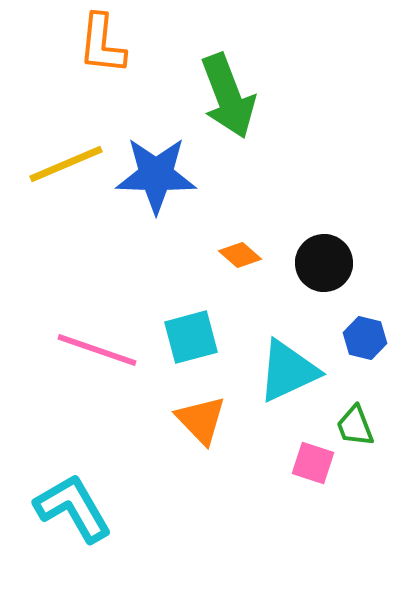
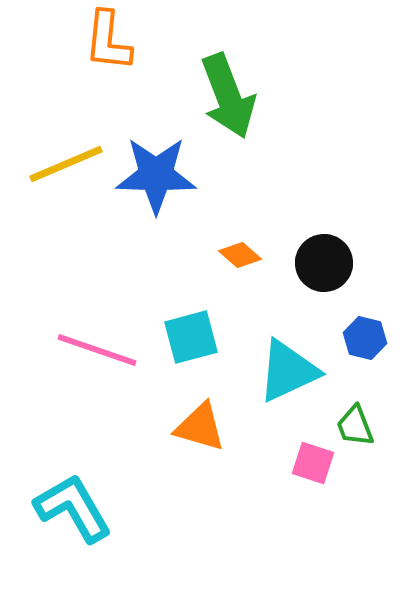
orange L-shape: moved 6 px right, 3 px up
orange triangle: moved 1 px left, 7 px down; rotated 30 degrees counterclockwise
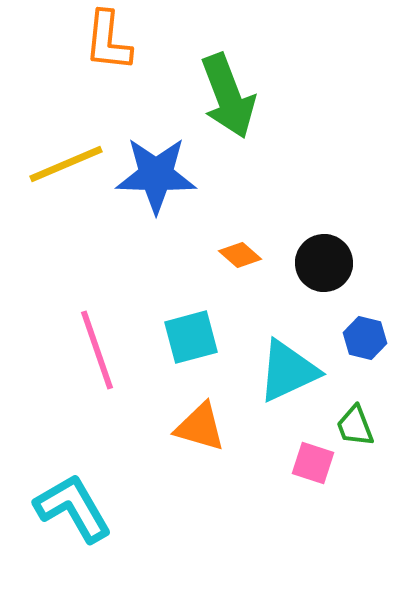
pink line: rotated 52 degrees clockwise
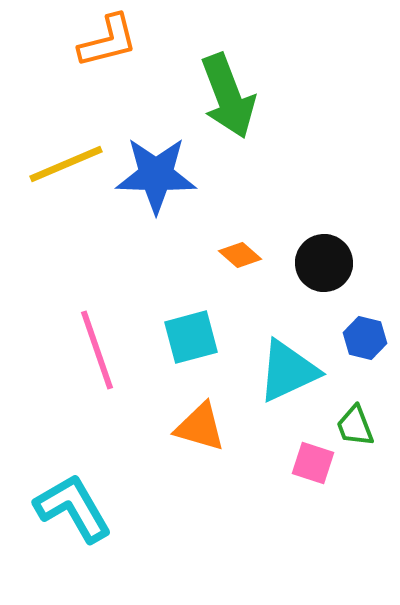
orange L-shape: rotated 110 degrees counterclockwise
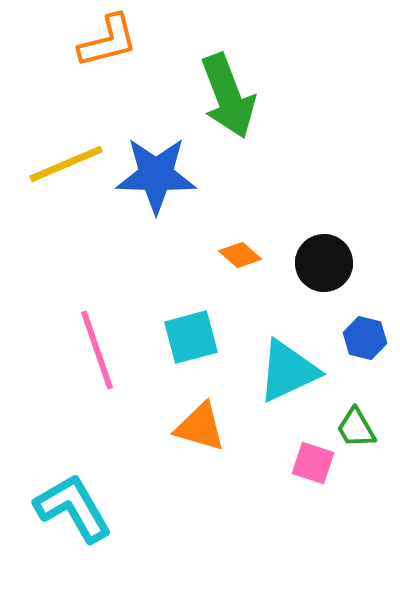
green trapezoid: moved 1 px right, 2 px down; rotated 9 degrees counterclockwise
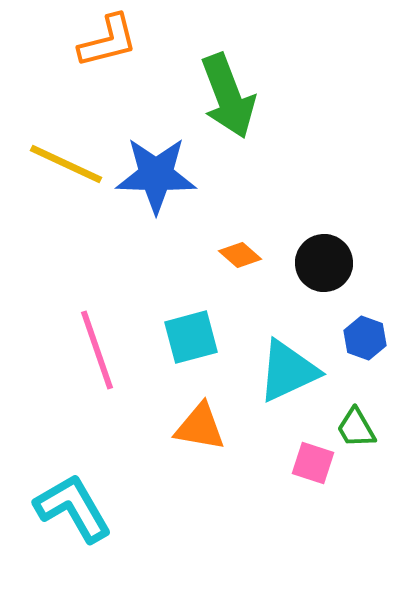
yellow line: rotated 48 degrees clockwise
blue hexagon: rotated 6 degrees clockwise
orange triangle: rotated 6 degrees counterclockwise
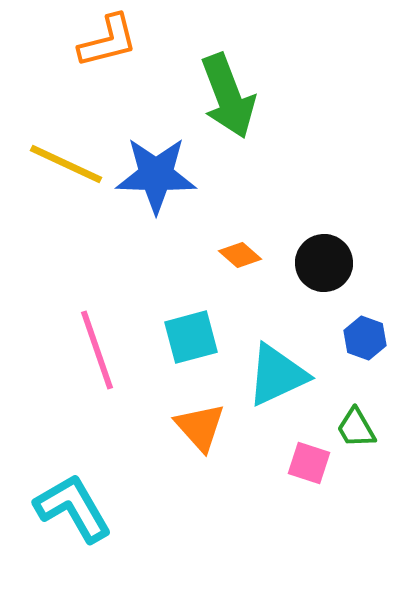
cyan triangle: moved 11 px left, 4 px down
orange triangle: rotated 38 degrees clockwise
pink square: moved 4 px left
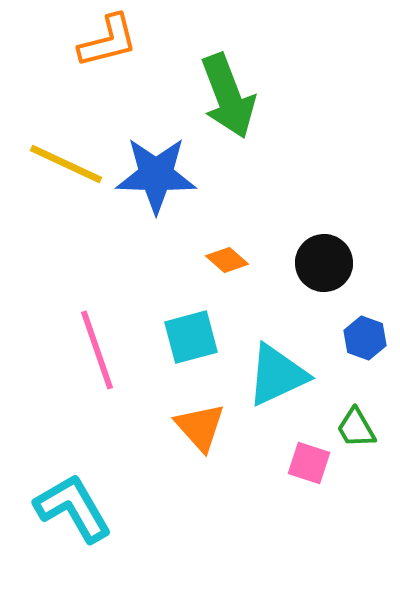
orange diamond: moved 13 px left, 5 px down
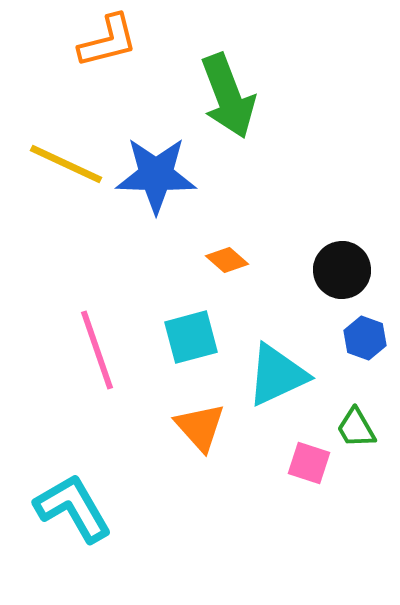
black circle: moved 18 px right, 7 px down
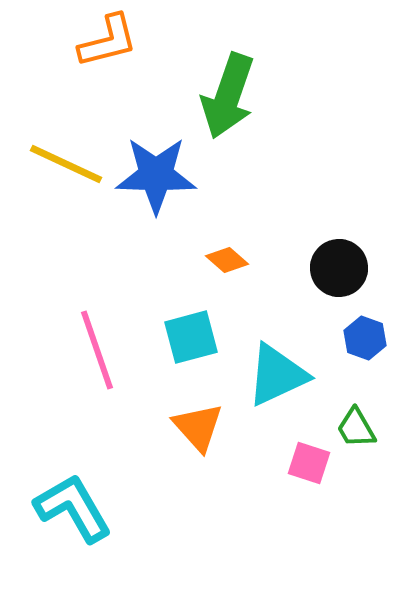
green arrow: rotated 40 degrees clockwise
black circle: moved 3 px left, 2 px up
orange triangle: moved 2 px left
